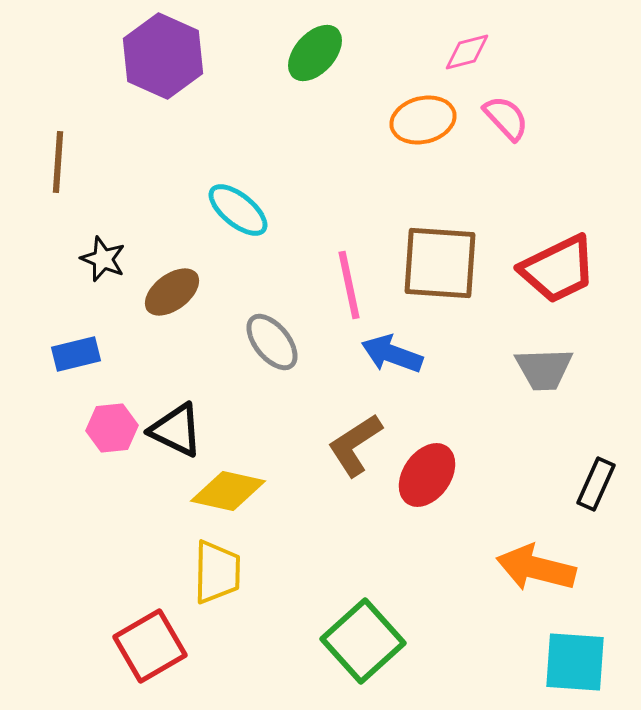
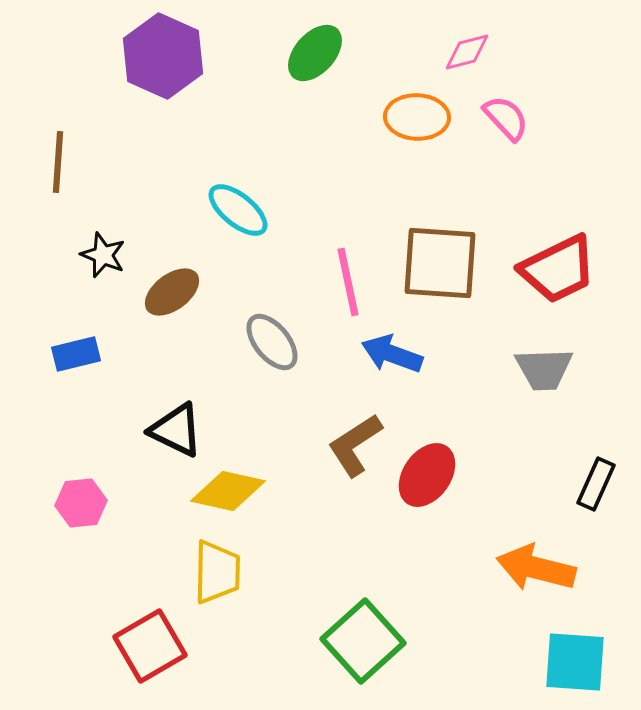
orange ellipse: moved 6 px left, 3 px up; rotated 16 degrees clockwise
black star: moved 4 px up
pink line: moved 1 px left, 3 px up
pink hexagon: moved 31 px left, 75 px down
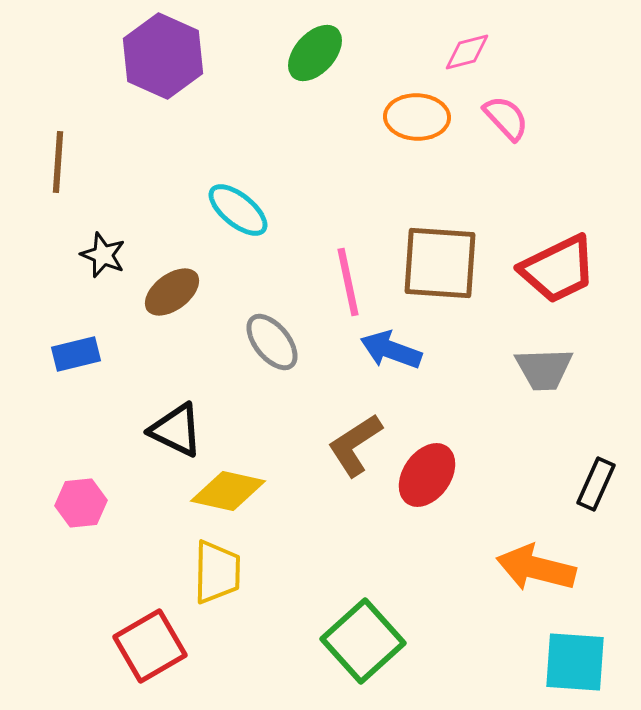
blue arrow: moved 1 px left, 4 px up
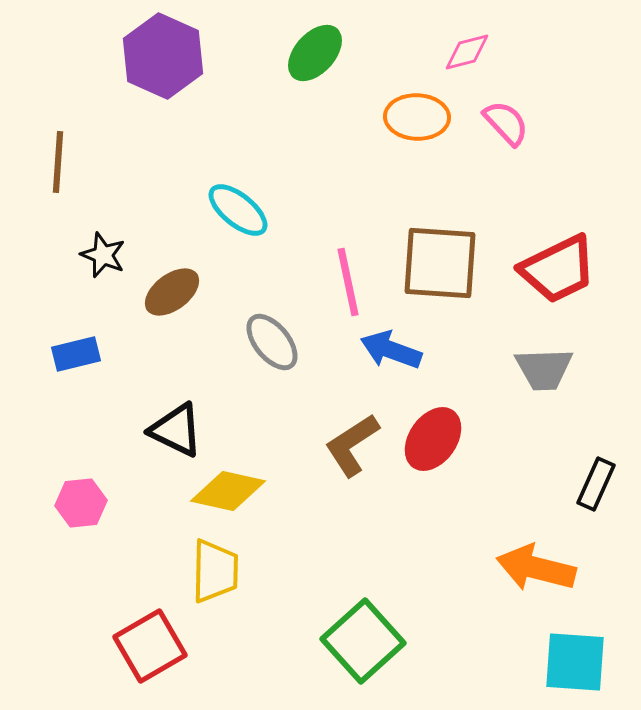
pink semicircle: moved 5 px down
brown L-shape: moved 3 px left
red ellipse: moved 6 px right, 36 px up
yellow trapezoid: moved 2 px left, 1 px up
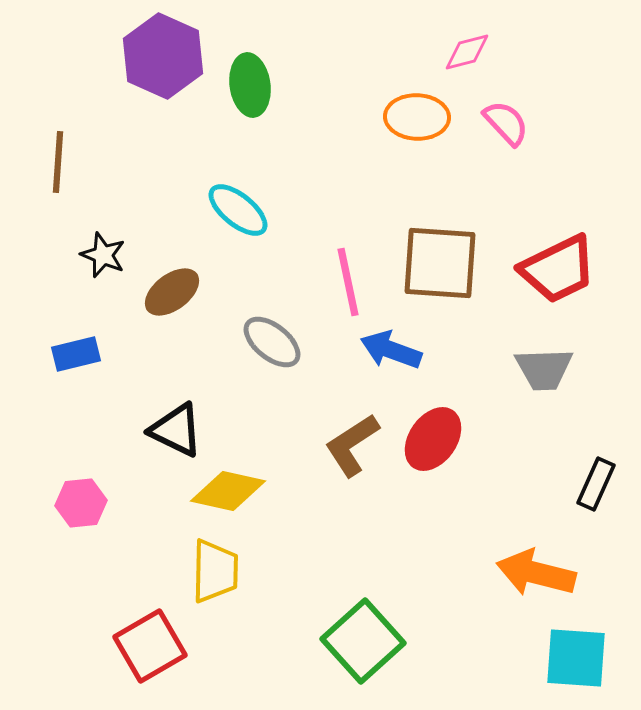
green ellipse: moved 65 px left, 32 px down; rotated 50 degrees counterclockwise
gray ellipse: rotated 12 degrees counterclockwise
orange arrow: moved 5 px down
cyan square: moved 1 px right, 4 px up
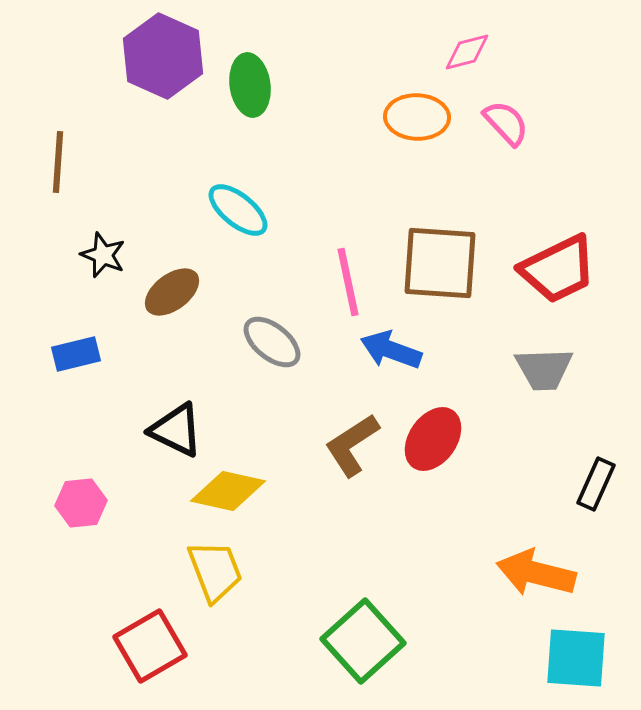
yellow trapezoid: rotated 22 degrees counterclockwise
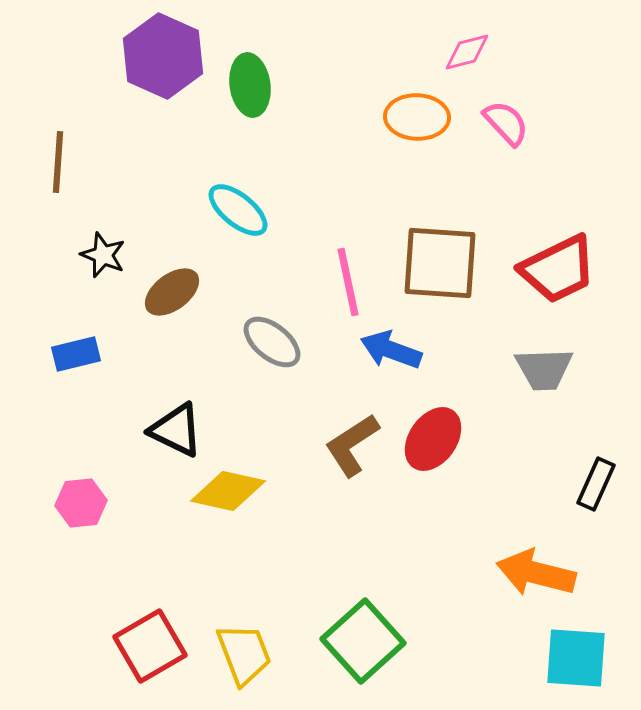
yellow trapezoid: moved 29 px right, 83 px down
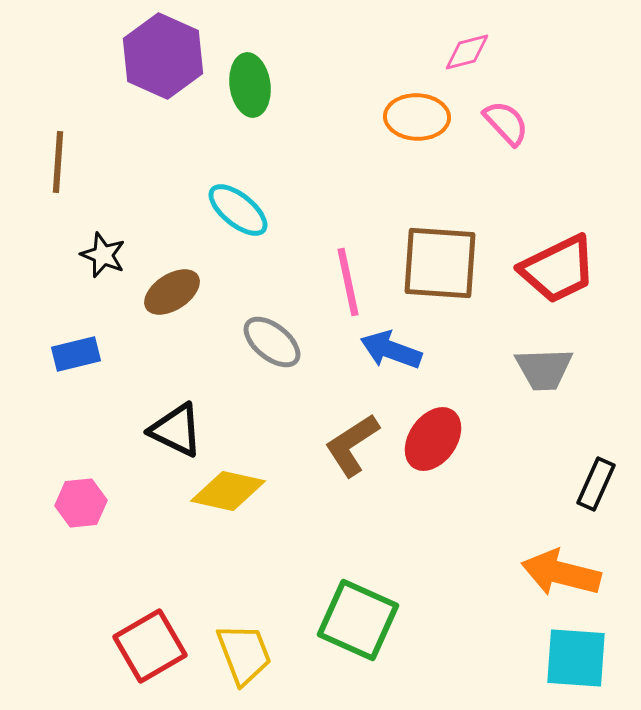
brown ellipse: rotated 4 degrees clockwise
orange arrow: moved 25 px right
green square: moved 5 px left, 21 px up; rotated 24 degrees counterclockwise
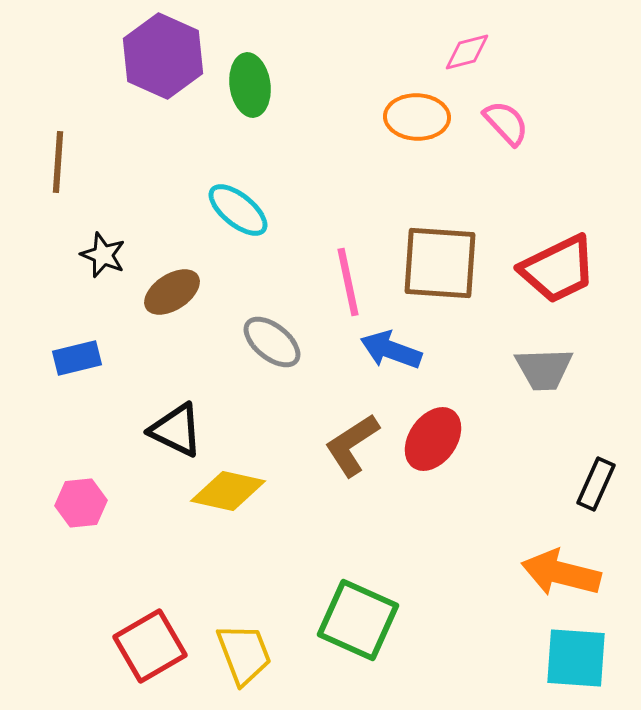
blue rectangle: moved 1 px right, 4 px down
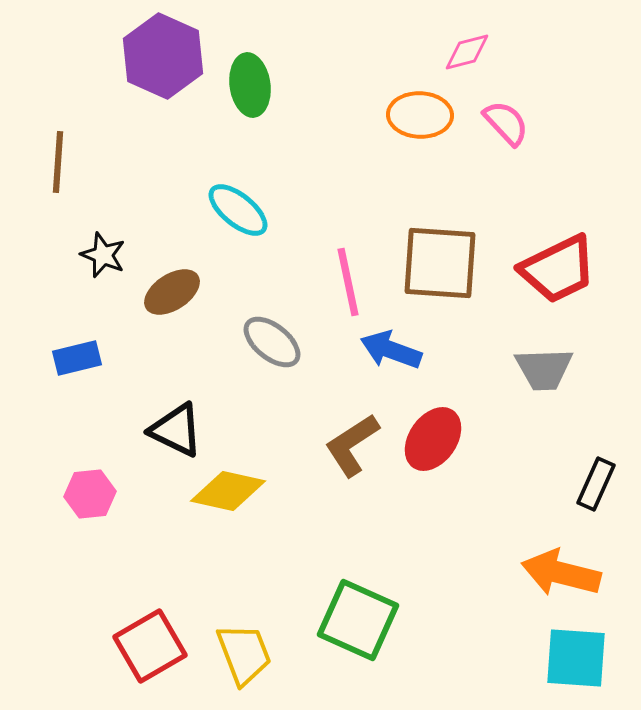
orange ellipse: moved 3 px right, 2 px up
pink hexagon: moved 9 px right, 9 px up
